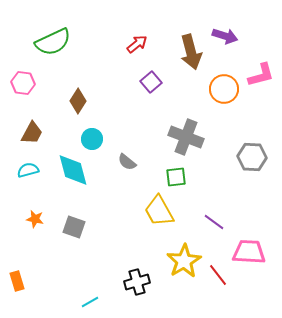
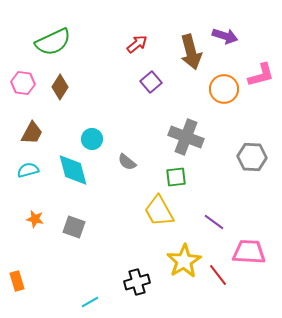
brown diamond: moved 18 px left, 14 px up
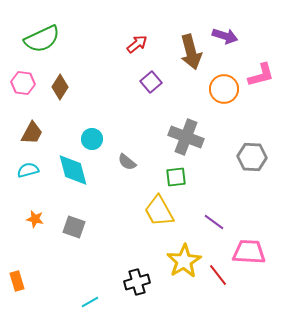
green semicircle: moved 11 px left, 3 px up
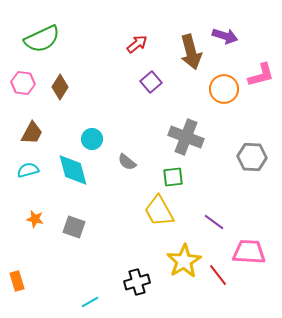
green square: moved 3 px left
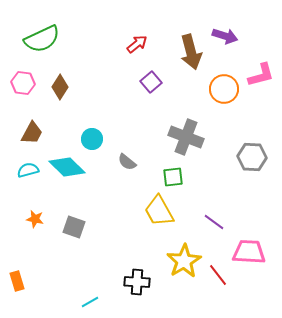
cyan diamond: moved 6 px left, 3 px up; rotated 30 degrees counterclockwise
black cross: rotated 20 degrees clockwise
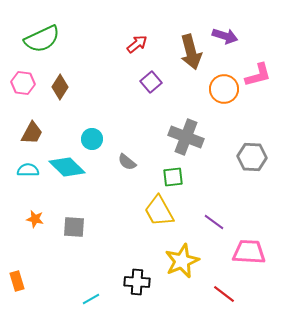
pink L-shape: moved 3 px left
cyan semicircle: rotated 15 degrees clockwise
gray square: rotated 15 degrees counterclockwise
yellow star: moved 2 px left; rotated 8 degrees clockwise
red line: moved 6 px right, 19 px down; rotated 15 degrees counterclockwise
cyan line: moved 1 px right, 3 px up
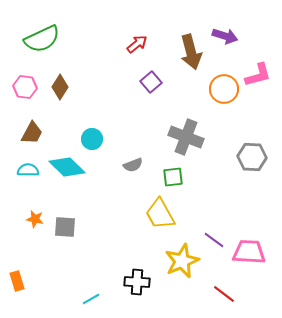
pink hexagon: moved 2 px right, 4 px down
gray semicircle: moved 6 px right, 3 px down; rotated 60 degrees counterclockwise
yellow trapezoid: moved 1 px right, 3 px down
purple line: moved 18 px down
gray square: moved 9 px left
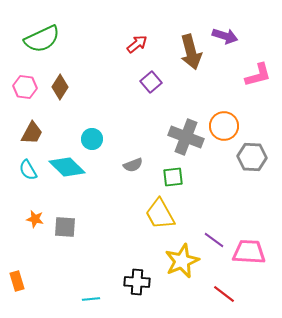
orange circle: moved 37 px down
cyan semicircle: rotated 120 degrees counterclockwise
cyan line: rotated 24 degrees clockwise
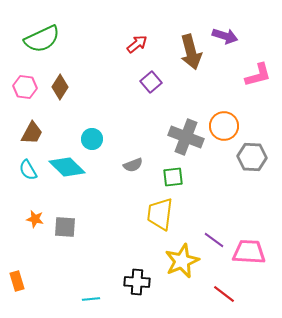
yellow trapezoid: rotated 36 degrees clockwise
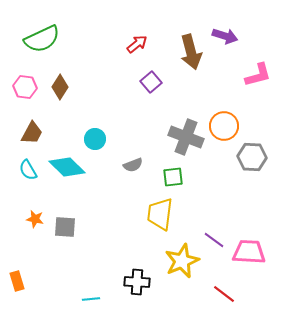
cyan circle: moved 3 px right
